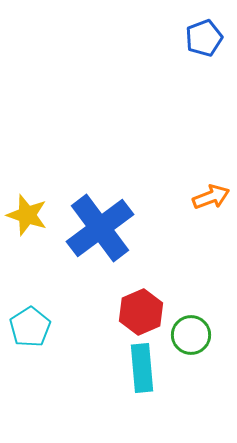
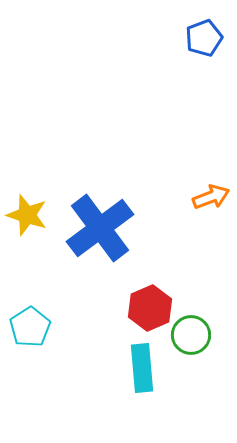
red hexagon: moved 9 px right, 4 px up
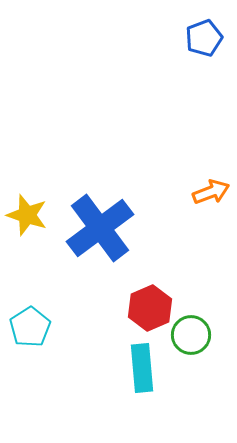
orange arrow: moved 5 px up
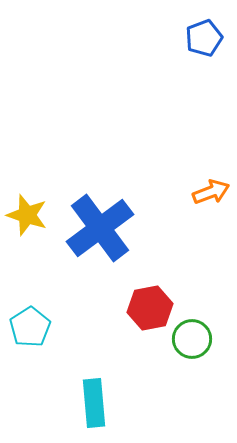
red hexagon: rotated 12 degrees clockwise
green circle: moved 1 px right, 4 px down
cyan rectangle: moved 48 px left, 35 px down
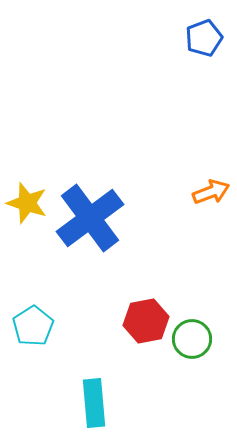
yellow star: moved 12 px up
blue cross: moved 10 px left, 10 px up
red hexagon: moved 4 px left, 13 px down
cyan pentagon: moved 3 px right, 1 px up
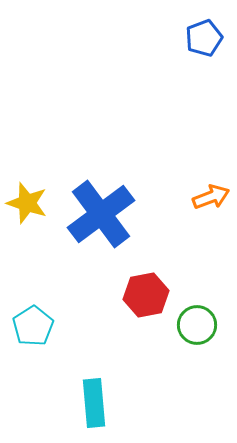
orange arrow: moved 5 px down
blue cross: moved 11 px right, 4 px up
red hexagon: moved 26 px up
green circle: moved 5 px right, 14 px up
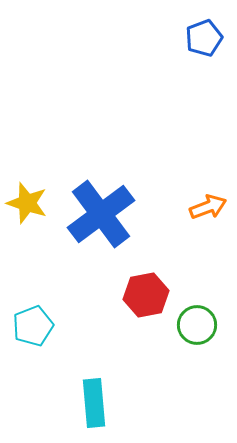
orange arrow: moved 3 px left, 10 px down
cyan pentagon: rotated 12 degrees clockwise
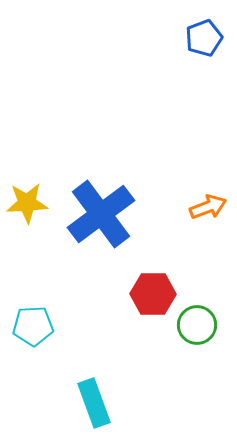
yellow star: rotated 21 degrees counterclockwise
red hexagon: moved 7 px right, 1 px up; rotated 12 degrees clockwise
cyan pentagon: rotated 18 degrees clockwise
cyan rectangle: rotated 15 degrees counterclockwise
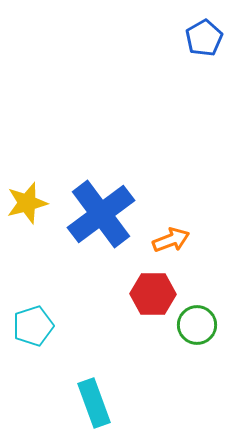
blue pentagon: rotated 9 degrees counterclockwise
yellow star: rotated 12 degrees counterclockwise
orange arrow: moved 37 px left, 33 px down
cyan pentagon: rotated 15 degrees counterclockwise
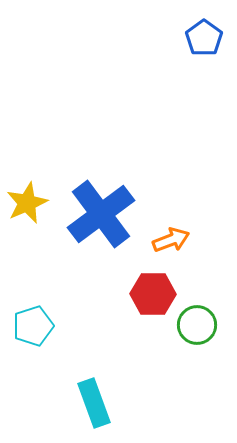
blue pentagon: rotated 6 degrees counterclockwise
yellow star: rotated 9 degrees counterclockwise
